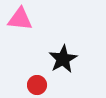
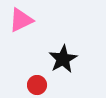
pink triangle: moved 1 px right, 1 px down; rotated 32 degrees counterclockwise
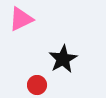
pink triangle: moved 1 px up
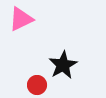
black star: moved 6 px down
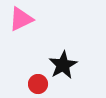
red circle: moved 1 px right, 1 px up
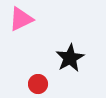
black star: moved 7 px right, 7 px up
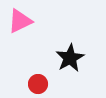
pink triangle: moved 1 px left, 2 px down
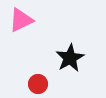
pink triangle: moved 1 px right, 1 px up
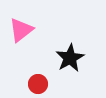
pink triangle: moved 10 px down; rotated 12 degrees counterclockwise
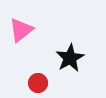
red circle: moved 1 px up
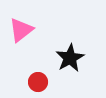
red circle: moved 1 px up
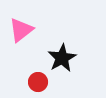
black star: moved 8 px left
